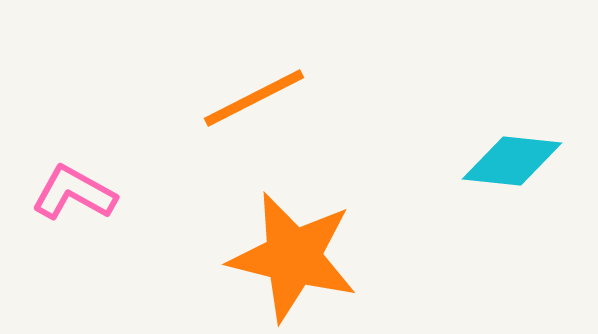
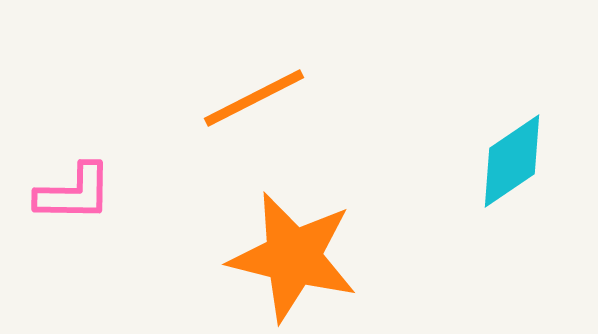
cyan diamond: rotated 40 degrees counterclockwise
pink L-shape: rotated 152 degrees clockwise
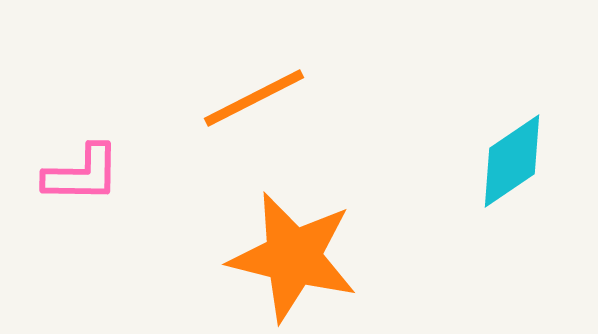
pink L-shape: moved 8 px right, 19 px up
